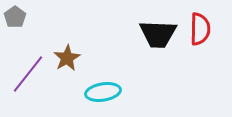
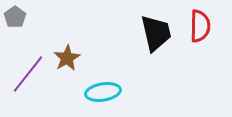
red semicircle: moved 3 px up
black trapezoid: moved 2 px left, 1 px up; rotated 105 degrees counterclockwise
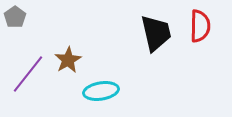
brown star: moved 1 px right, 2 px down
cyan ellipse: moved 2 px left, 1 px up
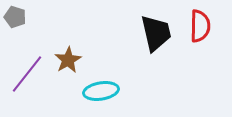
gray pentagon: rotated 20 degrees counterclockwise
purple line: moved 1 px left
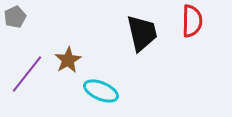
gray pentagon: rotated 30 degrees clockwise
red semicircle: moved 8 px left, 5 px up
black trapezoid: moved 14 px left
cyan ellipse: rotated 32 degrees clockwise
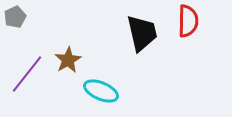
red semicircle: moved 4 px left
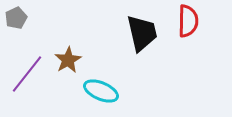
gray pentagon: moved 1 px right, 1 px down
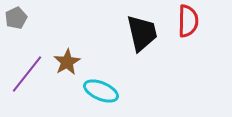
brown star: moved 1 px left, 2 px down
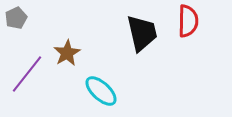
brown star: moved 9 px up
cyan ellipse: rotated 20 degrees clockwise
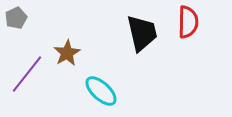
red semicircle: moved 1 px down
